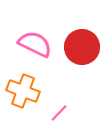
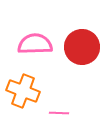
pink semicircle: rotated 28 degrees counterclockwise
pink line: rotated 48 degrees clockwise
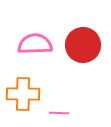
red circle: moved 1 px right, 2 px up
orange cross: moved 3 px down; rotated 20 degrees counterclockwise
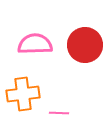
red circle: moved 2 px right
orange cross: rotated 8 degrees counterclockwise
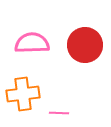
pink semicircle: moved 3 px left, 1 px up
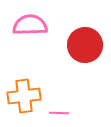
pink semicircle: moved 2 px left, 18 px up
orange cross: moved 1 px right, 2 px down
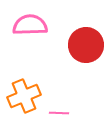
red circle: moved 1 px right
orange cross: rotated 16 degrees counterclockwise
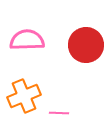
pink semicircle: moved 3 px left, 15 px down
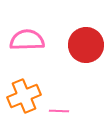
pink line: moved 2 px up
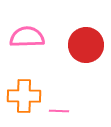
pink semicircle: moved 3 px up
orange cross: rotated 24 degrees clockwise
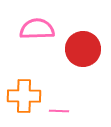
pink semicircle: moved 10 px right, 8 px up
red circle: moved 3 px left, 4 px down
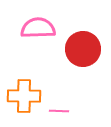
pink semicircle: moved 1 px right, 1 px up
